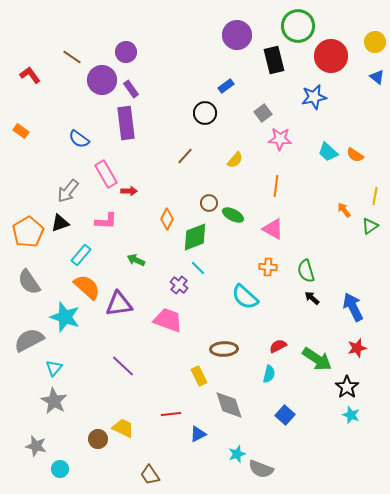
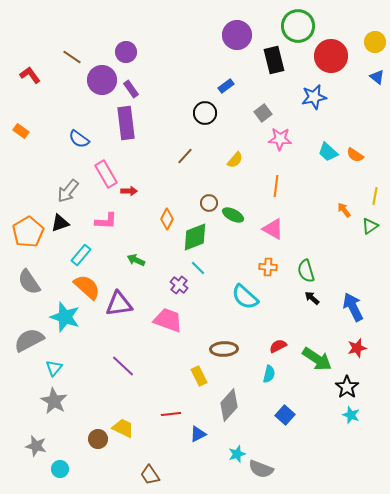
gray diamond at (229, 405): rotated 60 degrees clockwise
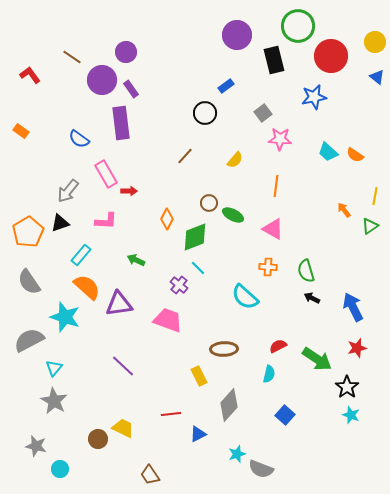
purple rectangle at (126, 123): moved 5 px left
black arrow at (312, 298): rotated 14 degrees counterclockwise
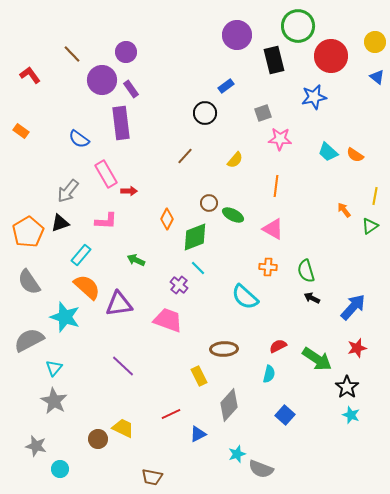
brown line at (72, 57): moved 3 px up; rotated 12 degrees clockwise
gray square at (263, 113): rotated 18 degrees clockwise
blue arrow at (353, 307): rotated 68 degrees clockwise
red line at (171, 414): rotated 18 degrees counterclockwise
brown trapezoid at (150, 475): moved 2 px right, 2 px down; rotated 45 degrees counterclockwise
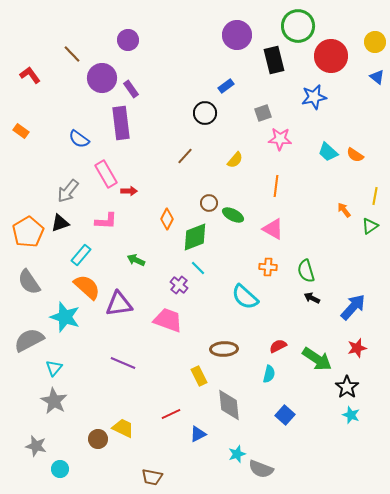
purple circle at (126, 52): moved 2 px right, 12 px up
purple circle at (102, 80): moved 2 px up
purple line at (123, 366): moved 3 px up; rotated 20 degrees counterclockwise
gray diamond at (229, 405): rotated 48 degrees counterclockwise
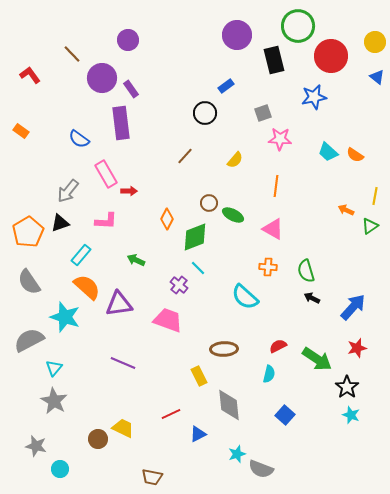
orange arrow at (344, 210): moved 2 px right; rotated 28 degrees counterclockwise
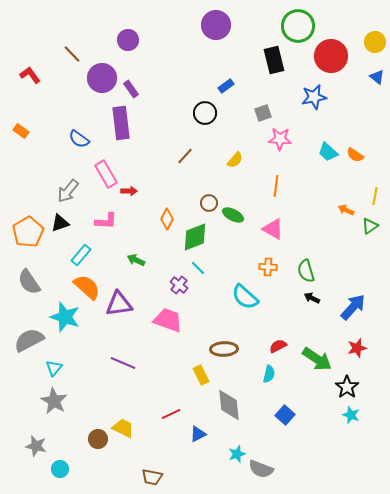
purple circle at (237, 35): moved 21 px left, 10 px up
yellow rectangle at (199, 376): moved 2 px right, 1 px up
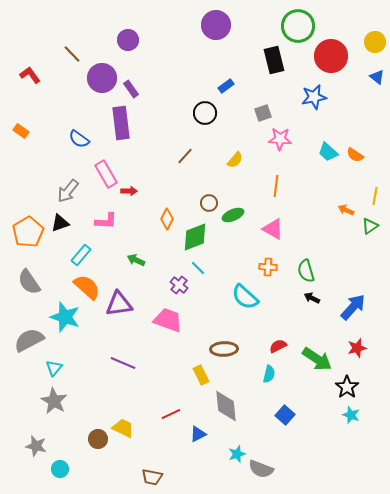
green ellipse at (233, 215): rotated 50 degrees counterclockwise
gray diamond at (229, 405): moved 3 px left, 1 px down
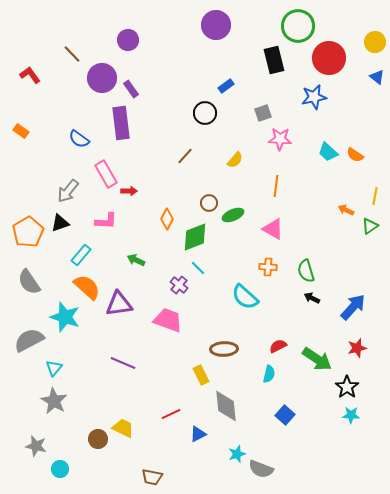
red circle at (331, 56): moved 2 px left, 2 px down
cyan star at (351, 415): rotated 18 degrees counterclockwise
